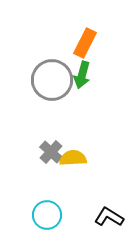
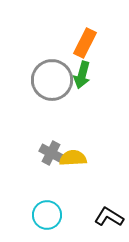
gray cross: moved 1 px down; rotated 15 degrees counterclockwise
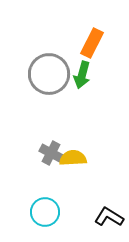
orange rectangle: moved 7 px right
gray circle: moved 3 px left, 6 px up
cyan circle: moved 2 px left, 3 px up
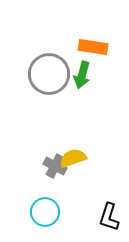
orange rectangle: moved 1 px right, 4 px down; rotated 72 degrees clockwise
gray cross: moved 4 px right, 13 px down
yellow semicircle: rotated 16 degrees counterclockwise
black L-shape: rotated 104 degrees counterclockwise
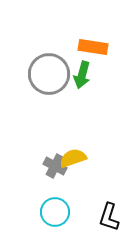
cyan circle: moved 10 px right
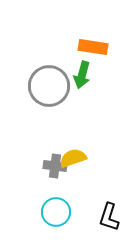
gray circle: moved 12 px down
gray cross: rotated 20 degrees counterclockwise
cyan circle: moved 1 px right
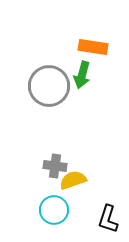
yellow semicircle: moved 22 px down
cyan circle: moved 2 px left, 2 px up
black L-shape: moved 1 px left, 2 px down
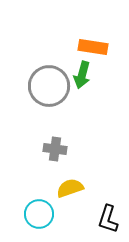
gray cross: moved 17 px up
yellow semicircle: moved 3 px left, 8 px down
cyan circle: moved 15 px left, 4 px down
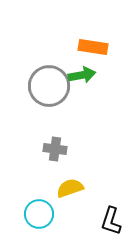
green arrow: rotated 116 degrees counterclockwise
black L-shape: moved 3 px right, 2 px down
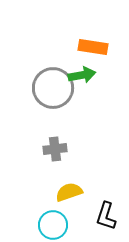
gray circle: moved 4 px right, 2 px down
gray cross: rotated 15 degrees counterclockwise
yellow semicircle: moved 1 px left, 4 px down
cyan circle: moved 14 px right, 11 px down
black L-shape: moved 5 px left, 5 px up
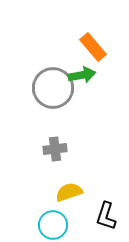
orange rectangle: rotated 40 degrees clockwise
